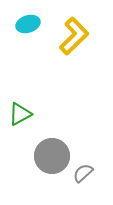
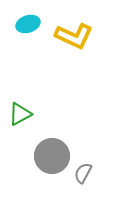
yellow L-shape: rotated 69 degrees clockwise
gray semicircle: rotated 20 degrees counterclockwise
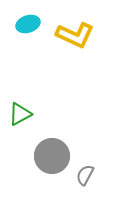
yellow L-shape: moved 1 px right, 1 px up
gray semicircle: moved 2 px right, 2 px down
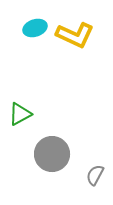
cyan ellipse: moved 7 px right, 4 px down
gray circle: moved 2 px up
gray semicircle: moved 10 px right
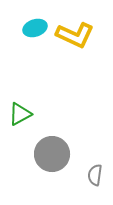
gray semicircle: rotated 20 degrees counterclockwise
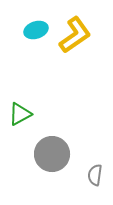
cyan ellipse: moved 1 px right, 2 px down
yellow L-shape: rotated 60 degrees counterclockwise
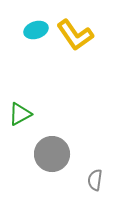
yellow L-shape: rotated 90 degrees clockwise
gray semicircle: moved 5 px down
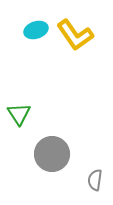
green triangle: moved 1 px left; rotated 35 degrees counterclockwise
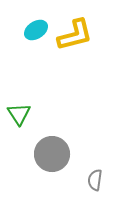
cyan ellipse: rotated 15 degrees counterclockwise
yellow L-shape: rotated 69 degrees counterclockwise
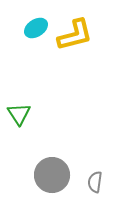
cyan ellipse: moved 2 px up
gray circle: moved 21 px down
gray semicircle: moved 2 px down
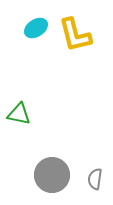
yellow L-shape: rotated 90 degrees clockwise
green triangle: rotated 45 degrees counterclockwise
gray semicircle: moved 3 px up
